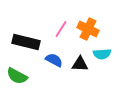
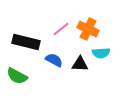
pink line: rotated 18 degrees clockwise
cyan semicircle: moved 1 px left, 1 px up
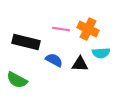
pink line: rotated 48 degrees clockwise
green semicircle: moved 4 px down
